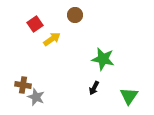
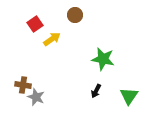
black arrow: moved 2 px right, 3 px down
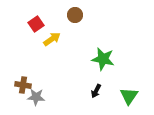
red square: moved 1 px right
gray star: rotated 18 degrees counterclockwise
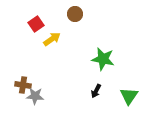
brown circle: moved 1 px up
gray star: moved 1 px left, 1 px up
